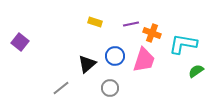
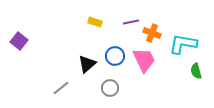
purple line: moved 2 px up
purple square: moved 1 px left, 1 px up
pink trapezoid: rotated 44 degrees counterclockwise
green semicircle: rotated 70 degrees counterclockwise
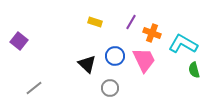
purple line: rotated 49 degrees counterclockwise
cyan L-shape: rotated 20 degrees clockwise
black triangle: rotated 36 degrees counterclockwise
green semicircle: moved 2 px left, 1 px up
gray line: moved 27 px left
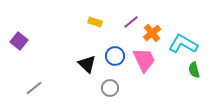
purple line: rotated 21 degrees clockwise
orange cross: rotated 30 degrees clockwise
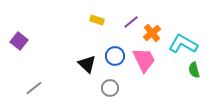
yellow rectangle: moved 2 px right, 2 px up
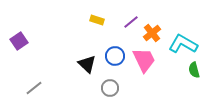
purple square: rotated 18 degrees clockwise
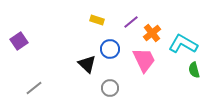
blue circle: moved 5 px left, 7 px up
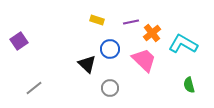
purple line: rotated 28 degrees clockwise
pink trapezoid: rotated 20 degrees counterclockwise
green semicircle: moved 5 px left, 15 px down
